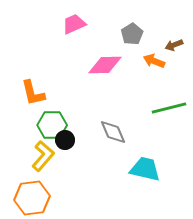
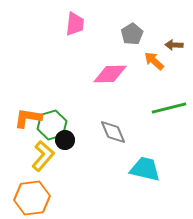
pink trapezoid: moved 1 px right; rotated 120 degrees clockwise
brown arrow: rotated 24 degrees clockwise
orange arrow: rotated 20 degrees clockwise
pink diamond: moved 5 px right, 9 px down
orange L-shape: moved 5 px left, 25 px down; rotated 112 degrees clockwise
green hexagon: rotated 16 degrees counterclockwise
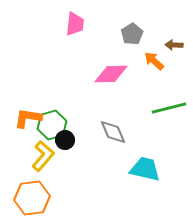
pink diamond: moved 1 px right
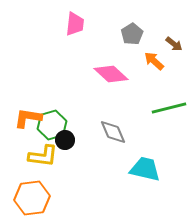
brown arrow: moved 1 px up; rotated 144 degrees counterclockwise
pink diamond: rotated 44 degrees clockwise
yellow L-shape: rotated 56 degrees clockwise
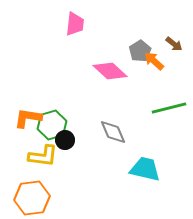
gray pentagon: moved 8 px right, 17 px down
pink diamond: moved 1 px left, 3 px up
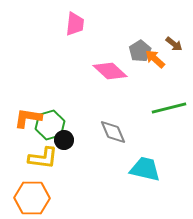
orange arrow: moved 1 px right, 2 px up
green hexagon: moved 2 px left
black circle: moved 1 px left
yellow L-shape: moved 2 px down
orange hexagon: rotated 8 degrees clockwise
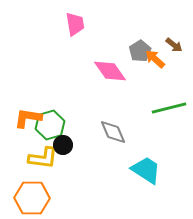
pink trapezoid: rotated 15 degrees counterclockwise
brown arrow: moved 1 px down
pink diamond: rotated 12 degrees clockwise
black circle: moved 1 px left, 5 px down
cyan trapezoid: moved 1 px right, 1 px down; rotated 20 degrees clockwise
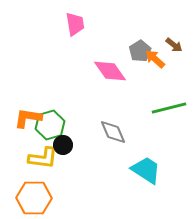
orange hexagon: moved 2 px right
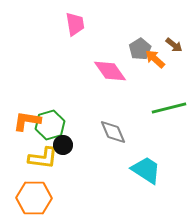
gray pentagon: moved 2 px up
orange L-shape: moved 1 px left, 3 px down
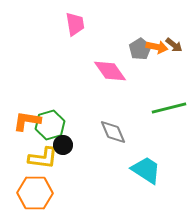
orange arrow: moved 2 px right, 12 px up; rotated 150 degrees clockwise
orange hexagon: moved 1 px right, 5 px up
